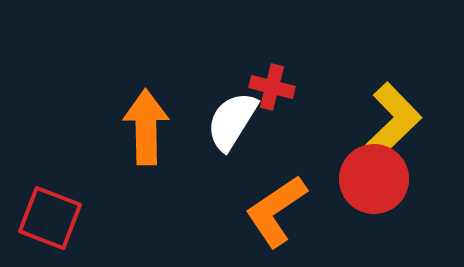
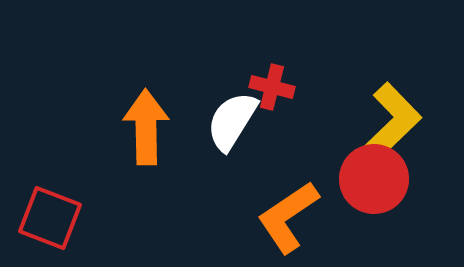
orange L-shape: moved 12 px right, 6 px down
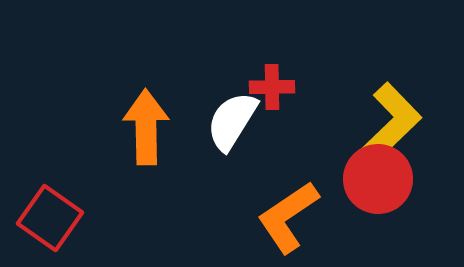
red cross: rotated 15 degrees counterclockwise
red circle: moved 4 px right
red square: rotated 14 degrees clockwise
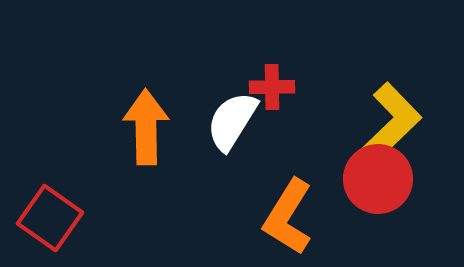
orange L-shape: rotated 24 degrees counterclockwise
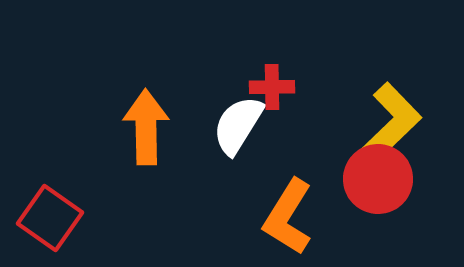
white semicircle: moved 6 px right, 4 px down
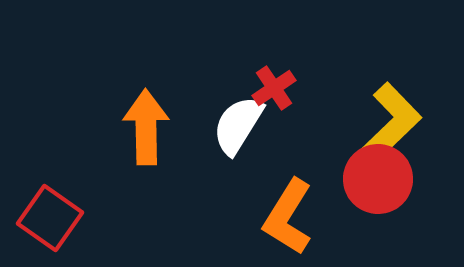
red cross: moved 2 px right, 1 px down; rotated 33 degrees counterclockwise
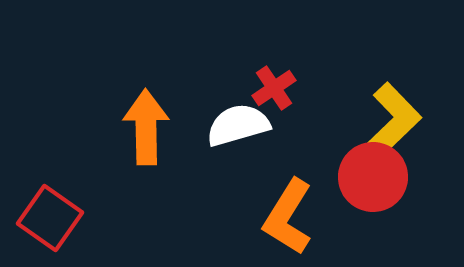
white semicircle: rotated 42 degrees clockwise
red circle: moved 5 px left, 2 px up
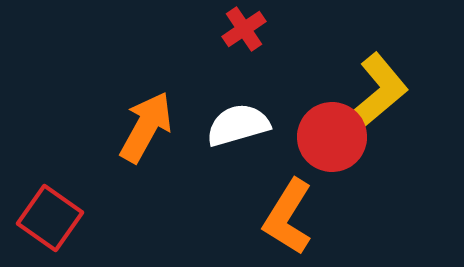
red cross: moved 30 px left, 59 px up
yellow L-shape: moved 14 px left, 30 px up; rotated 4 degrees clockwise
orange arrow: rotated 30 degrees clockwise
red circle: moved 41 px left, 40 px up
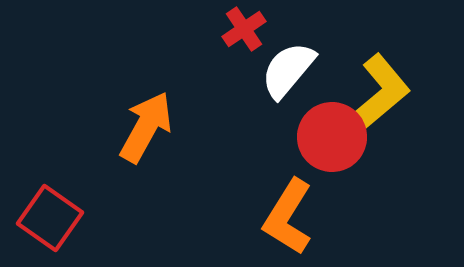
yellow L-shape: moved 2 px right, 1 px down
white semicircle: moved 50 px right, 55 px up; rotated 34 degrees counterclockwise
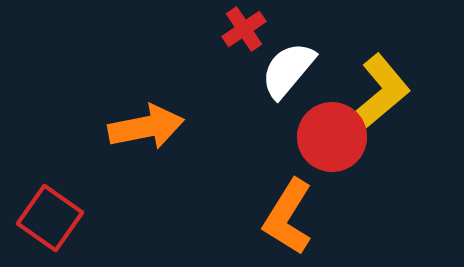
orange arrow: rotated 50 degrees clockwise
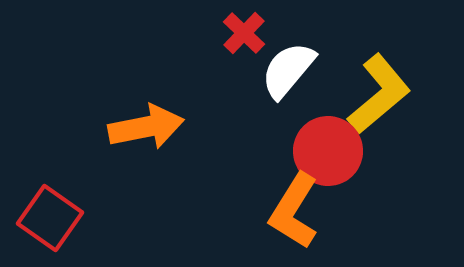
red cross: moved 4 px down; rotated 12 degrees counterclockwise
red circle: moved 4 px left, 14 px down
orange L-shape: moved 6 px right, 6 px up
